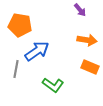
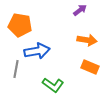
purple arrow: rotated 88 degrees counterclockwise
blue arrow: rotated 25 degrees clockwise
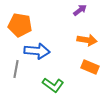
blue arrow: rotated 15 degrees clockwise
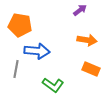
orange rectangle: moved 1 px right, 2 px down
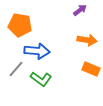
gray line: rotated 30 degrees clockwise
green L-shape: moved 12 px left, 6 px up
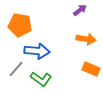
orange arrow: moved 1 px left, 1 px up
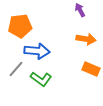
purple arrow: rotated 80 degrees counterclockwise
orange pentagon: moved 1 px down; rotated 15 degrees counterclockwise
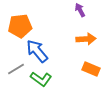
orange arrow: rotated 12 degrees counterclockwise
blue arrow: rotated 135 degrees counterclockwise
gray line: rotated 18 degrees clockwise
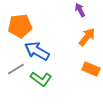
orange arrow: moved 1 px right, 2 px up; rotated 48 degrees counterclockwise
blue arrow: rotated 20 degrees counterclockwise
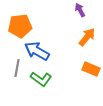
gray line: moved 1 px right, 1 px up; rotated 48 degrees counterclockwise
